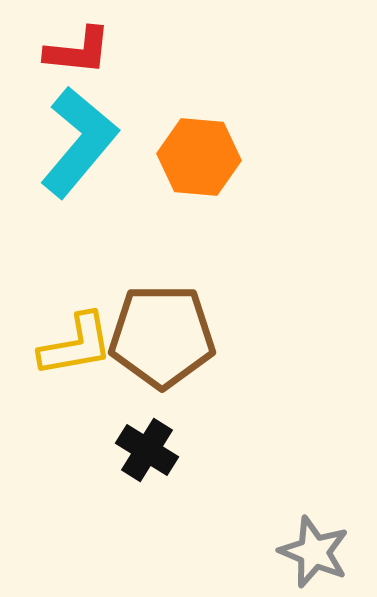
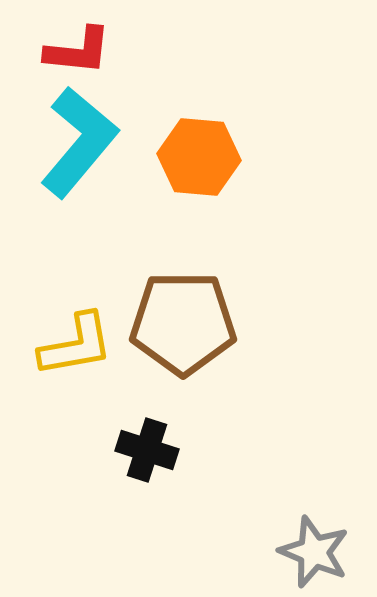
brown pentagon: moved 21 px right, 13 px up
black cross: rotated 14 degrees counterclockwise
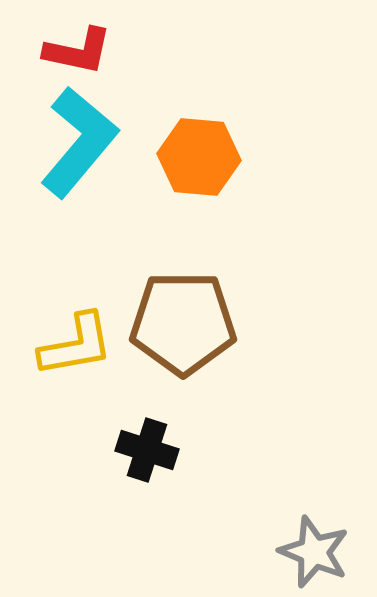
red L-shape: rotated 6 degrees clockwise
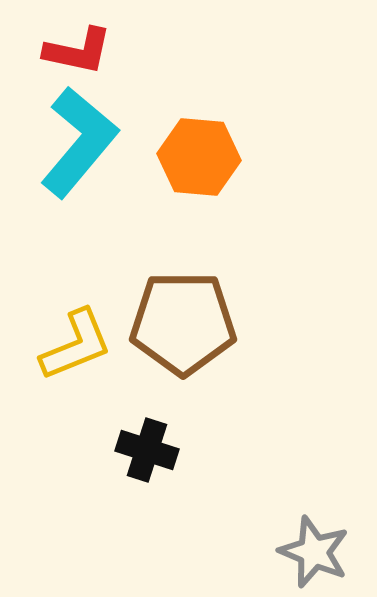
yellow L-shape: rotated 12 degrees counterclockwise
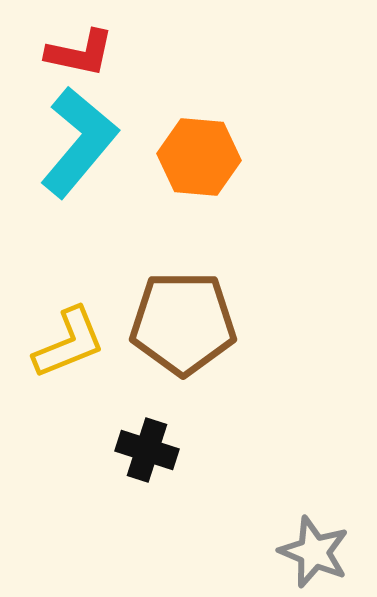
red L-shape: moved 2 px right, 2 px down
yellow L-shape: moved 7 px left, 2 px up
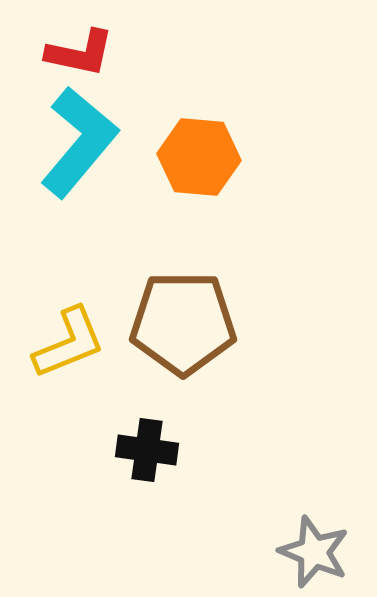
black cross: rotated 10 degrees counterclockwise
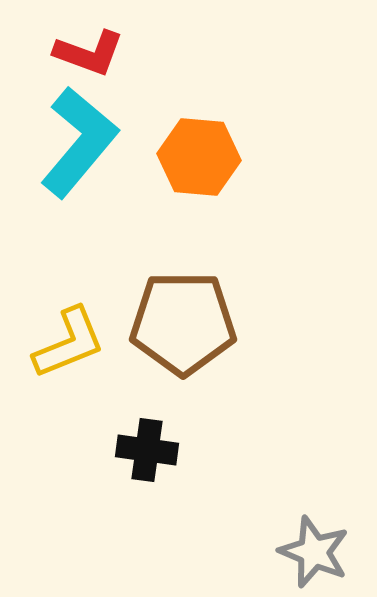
red L-shape: moved 9 px right; rotated 8 degrees clockwise
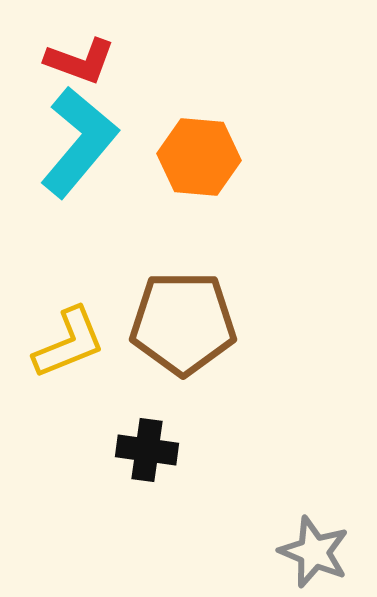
red L-shape: moved 9 px left, 8 px down
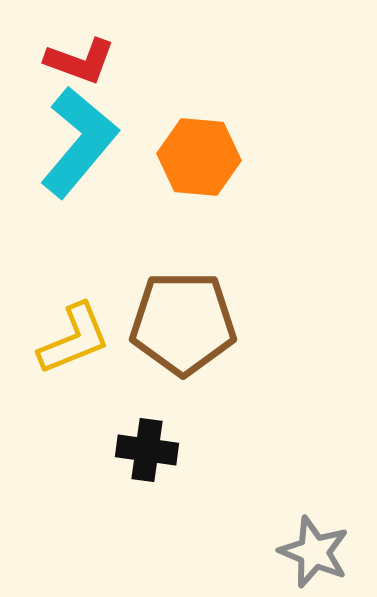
yellow L-shape: moved 5 px right, 4 px up
